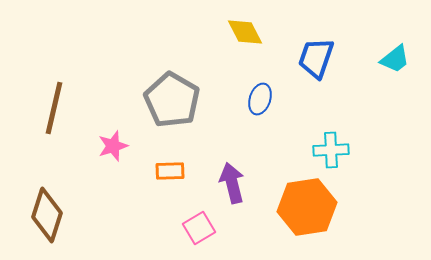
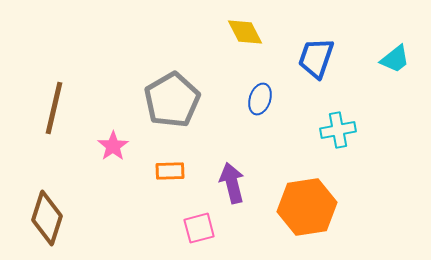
gray pentagon: rotated 12 degrees clockwise
pink star: rotated 16 degrees counterclockwise
cyan cross: moved 7 px right, 20 px up; rotated 8 degrees counterclockwise
brown diamond: moved 3 px down
pink square: rotated 16 degrees clockwise
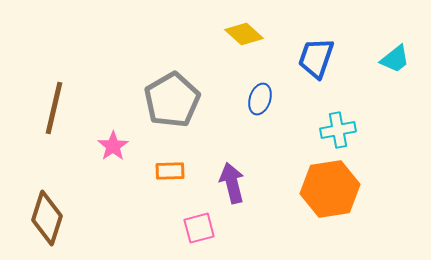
yellow diamond: moved 1 px left, 2 px down; rotated 21 degrees counterclockwise
orange hexagon: moved 23 px right, 18 px up
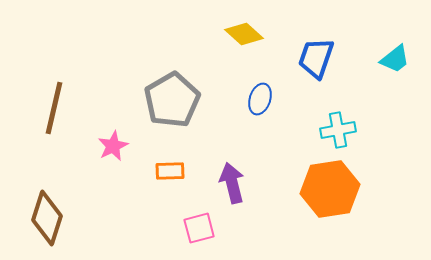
pink star: rotated 8 degrees clockwise
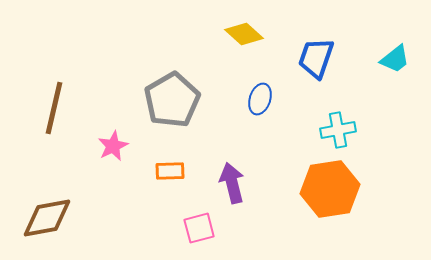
brown diamond: rotated 62 degrees clockwise
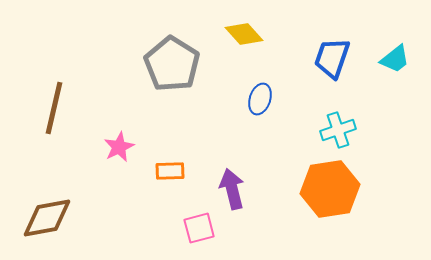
yellow diamond: rotated 6 degrees clockwise
blue trapezoid: moved 16 px right
gray pentagon: moved 36 px up; rotated 10 degrees counterclockwise
cyan cross: rotated 8 degrees counterclockwise
pink star: moved 6 px right, 1 px down
purple arrow: moved 6 px down
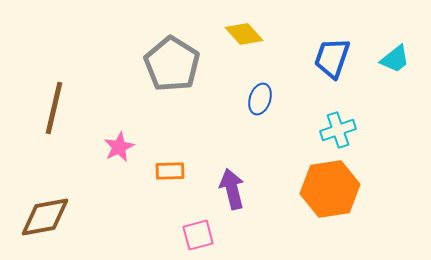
brown diamond: moved 2 px left, 1 px up
pink square: moved 1 px left, 7 px down
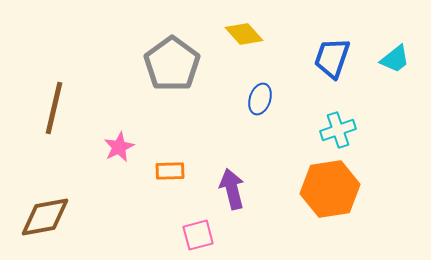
gray pentagon: rotated 4 degrees clockwise
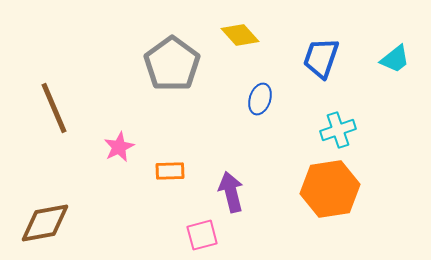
yellow diamond: moved 4 px left, 1 px down
blue trapezoid: moved 11 px left
brown line: rotated 36 degrees counterclockwise
purple arrow: moved 1 px left, 3 px down
brown diamond: moved 6 px down
pink square: moved 4 px right
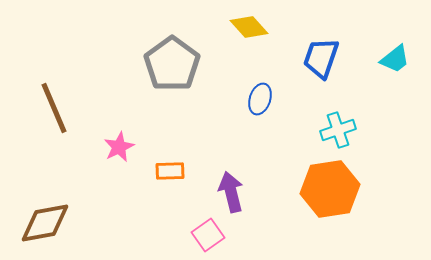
yellow diamond: moved 9 px right, 8 px up
pink square: moved 6 px right; rotated 20 degrees counterclockwise
